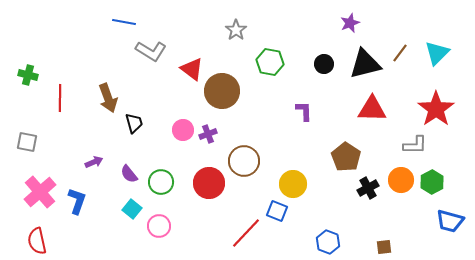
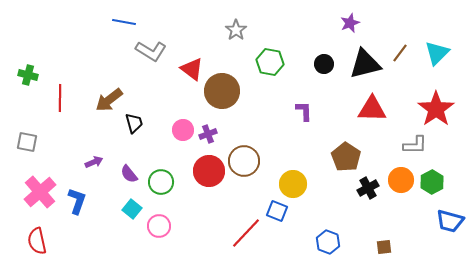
brown arrow at (108, 98): moved 1 px right, 2 px down; rotated 72 degrees clockwise
red circle at (209, 183): moved 12 px up
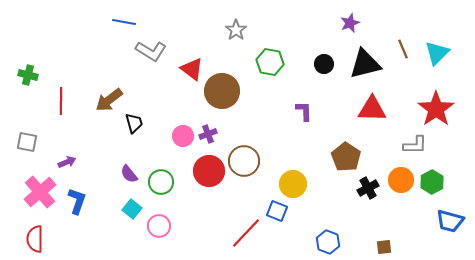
brown line at (400, 53): moved 3 px right, 4 px up; rotated 60 degrees counterclockwise
red line at (60, 98): moved 1 px right, 3 px down
pink circle at (183, 130): moved 6 px down
purple arrow at (94, 162): moved 27 px left
red semicircle at (37, 241): moved 2 px left, 2 px up; rotated 12 degrees clockwise
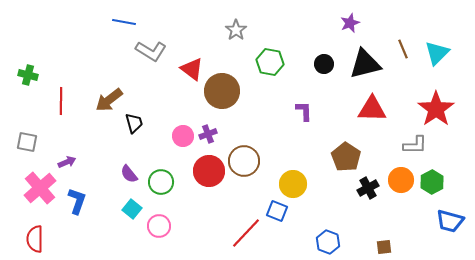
pink cross at (40, 192): moved 4 px up
